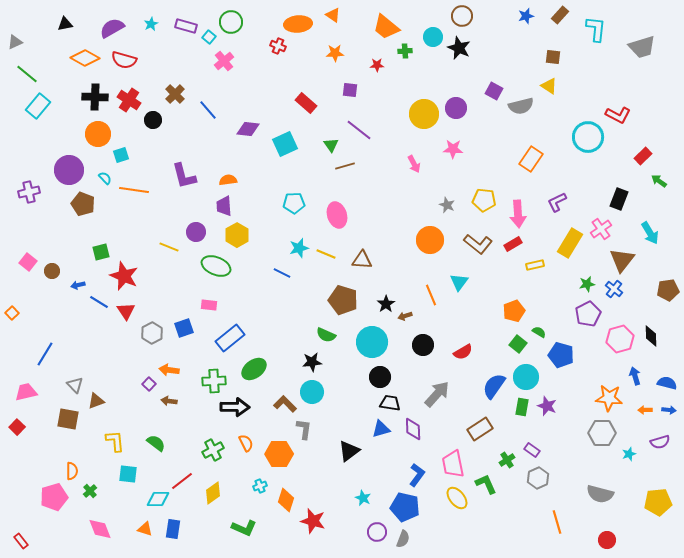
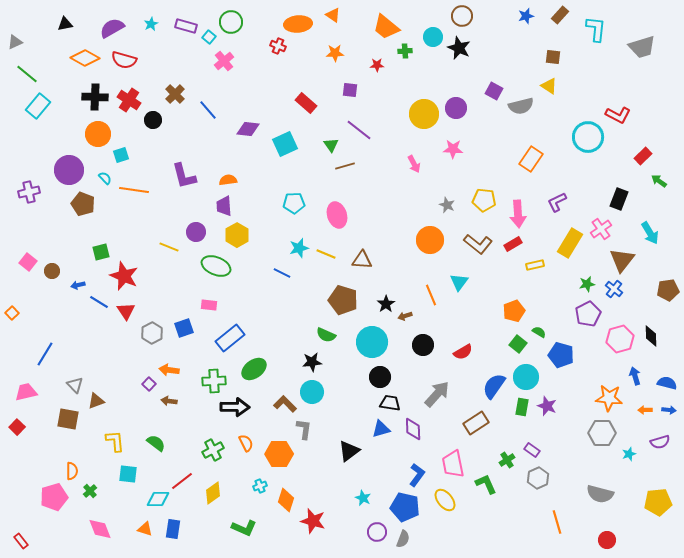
brown rectangle at (480, 429): moved 4 px left, 6 px up
yellow ellipse at (457, 498): moved 12 px left, 2 px down
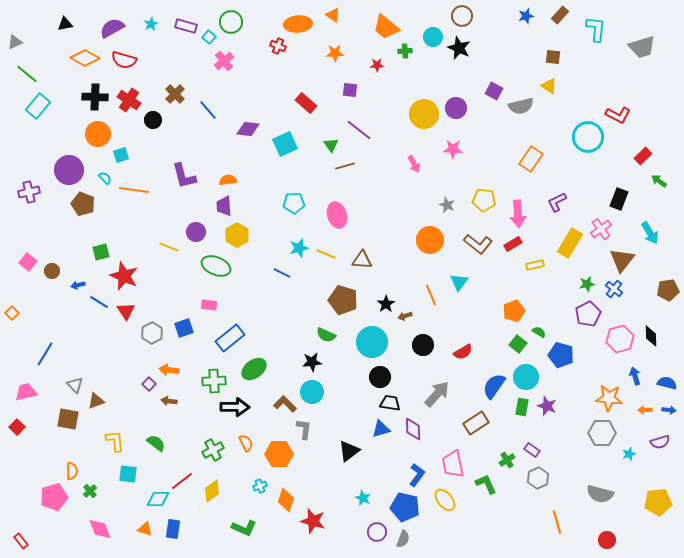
yellow diamond at (213, 493): moved 1 px left, 2 px up
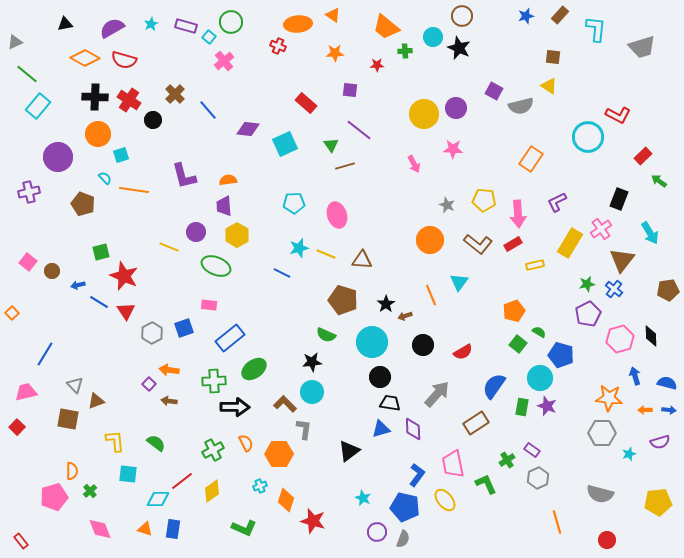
purple circle at (69, 170): moved 11 px left, 13 px up
cyan circle at (526, 377): moved 14 px right, 1 px down
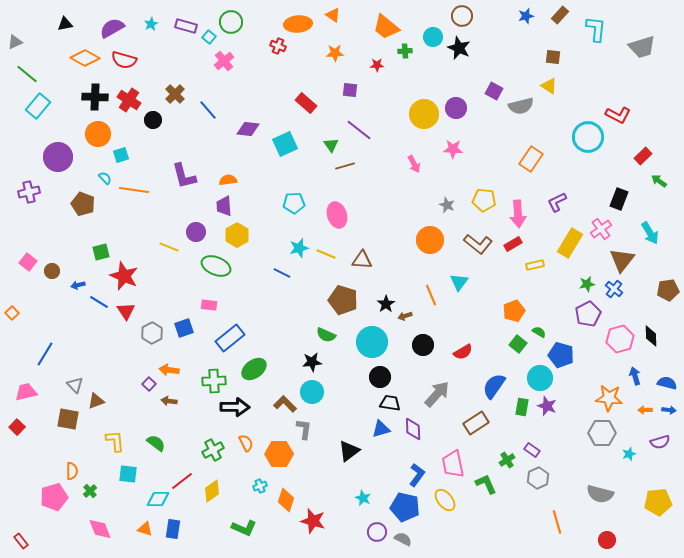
gray semicircle at (403, 539): rotated 84 degrees counterclockwise
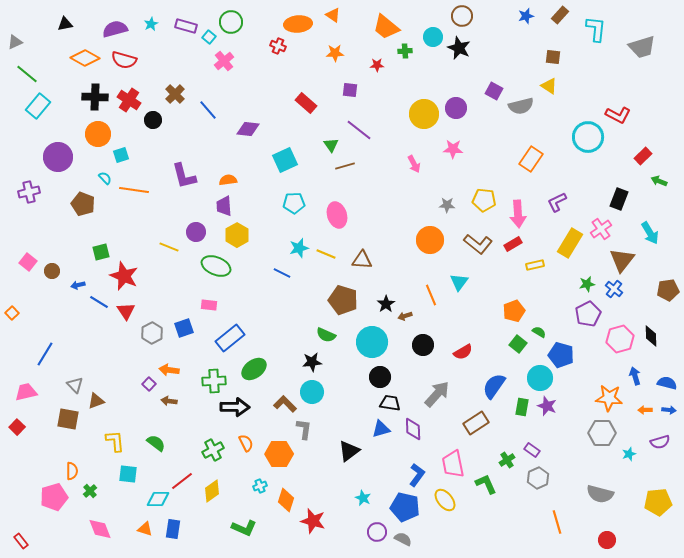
purple semicircle at (112, 28): moved 3 px right, 1 px down; rotated 15 degrees clockwise
cyan square at (285, 144): moved 16 px down
green arrow at (659, 181): rotated 14 degrees counterclockwise
gray star at (447, 205): rotated 21 degrees counterclockwise
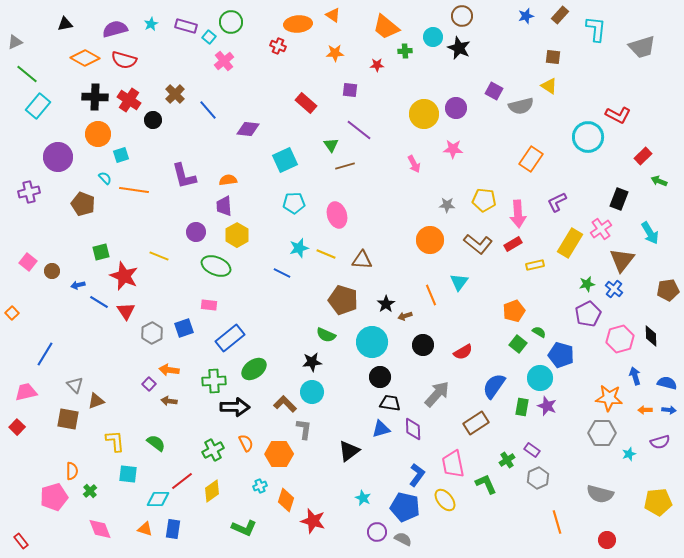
yellow line at (169, 247): moved 10 px left, 9 px down
